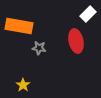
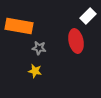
white rectangle: moved 2 px down
yellow star: moved 12 px right, 14 px up; rotated 24 degrees counterclockwise
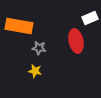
white rectangle: moved 2 px right, 2 px down; rotated 21 degrees clockwise
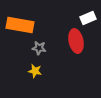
white rectangle: moved 2 px left
orange rectangle: moved 1 px right, 1 px up
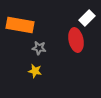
white rectangle: moved 1 px left; rotated 21 degrees counterclockwise
red ellipse: moved 1 px up
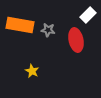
white rectangle: moved 1 px right, 3 px up
gray star: moved 9 px right, 18 px up
yellow star: moved 3 px left; rotated 16 degrees clockwise
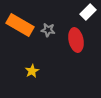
white rectangle: moved 3 px up
orange rectangle: rotated 20 degrees clockwise
yellow star: rotated 16 degrees clockwise
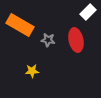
gray star: moved 10 px down
yellow star: rotated 24 degrees clockwise
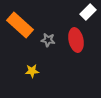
orange rectangle: rotated 12 degrees clockwise
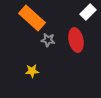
orange rectangle: moved 12 px right, 7 px up
